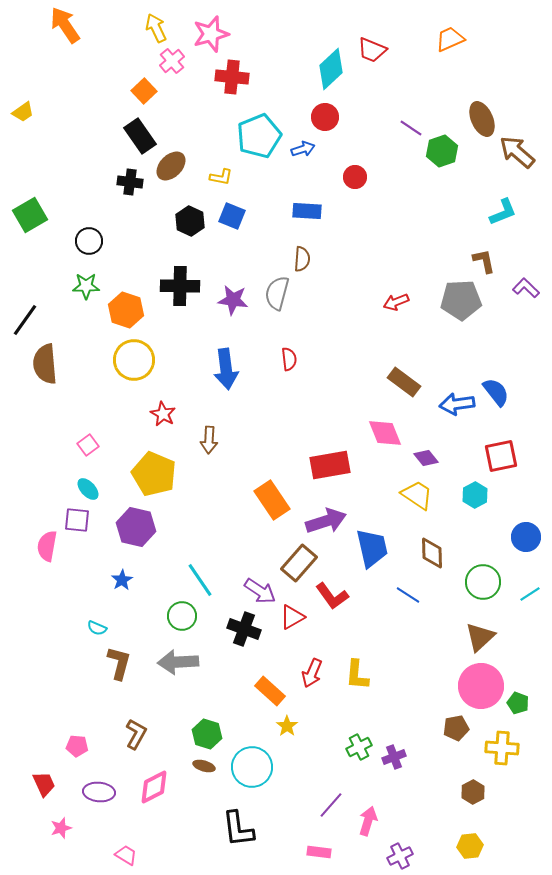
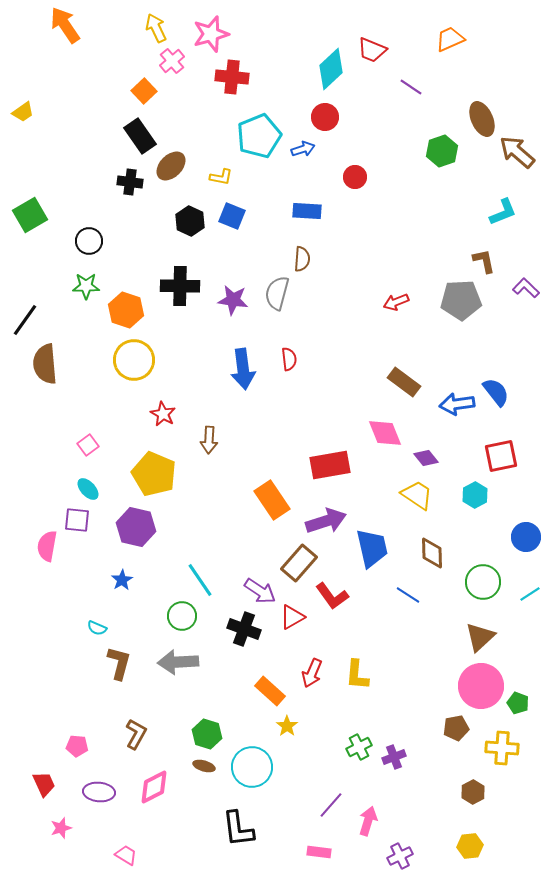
purple line at (411, 128): moved 41 px up
blue arrow at (226, 369): moved 17 px right
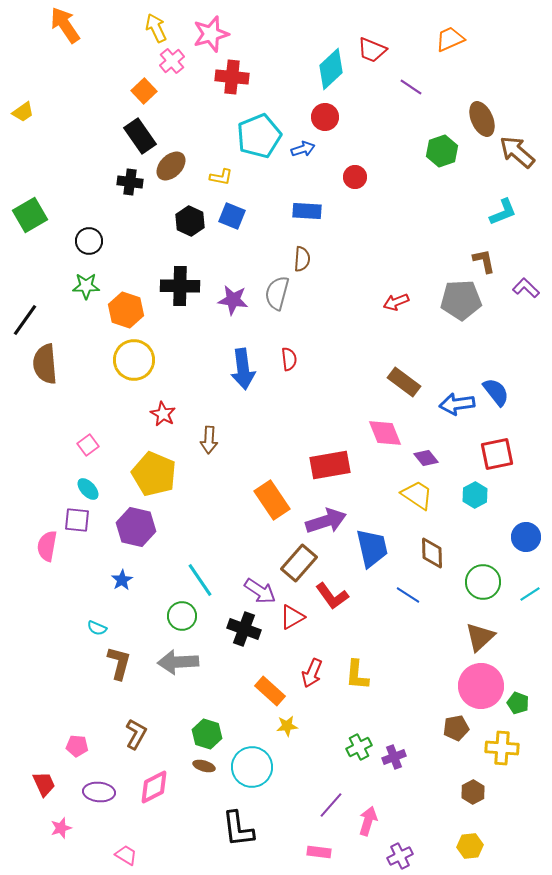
red square at (501, 456): moved 4 px left, 2 px up
yellow star at (287, 726): rotated 30 degrees clockwise
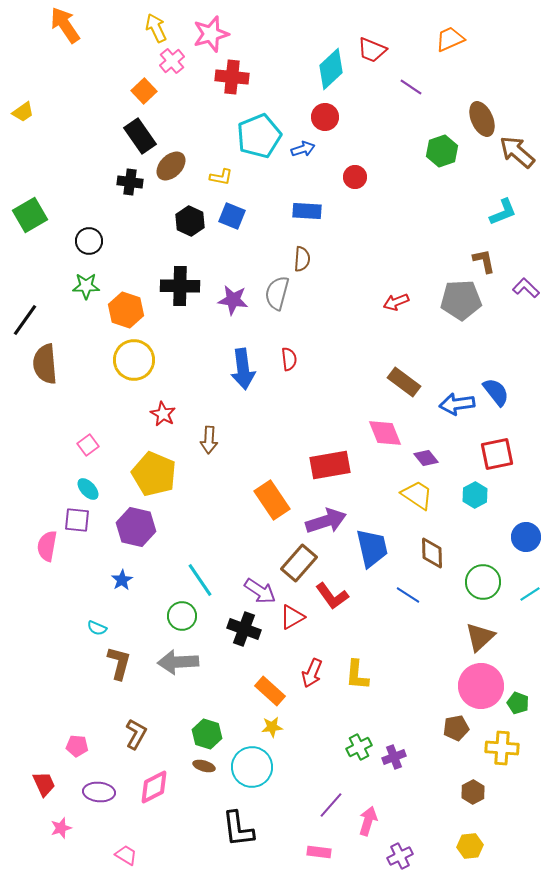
yellow star at (287, 726): moved 15 px left, 1 px down
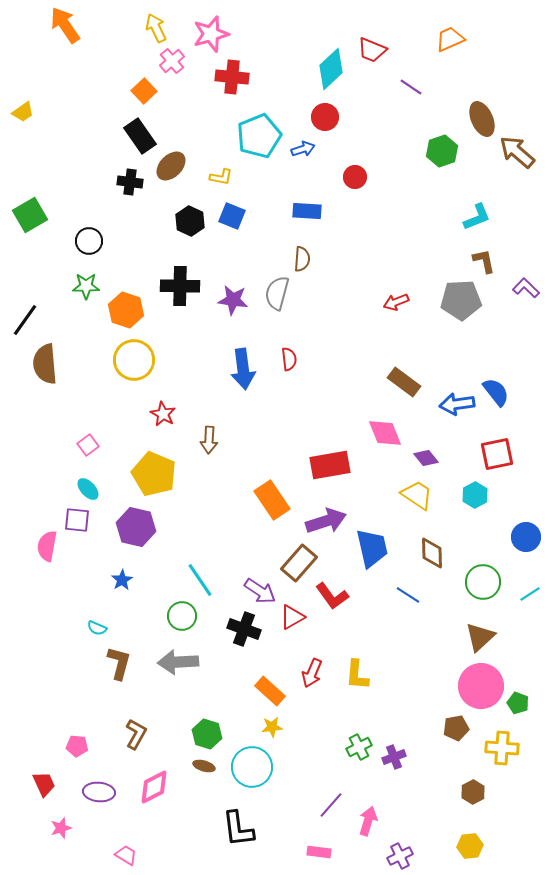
cyan L-shape at (503, 212): moved 26 px left, 5 px down
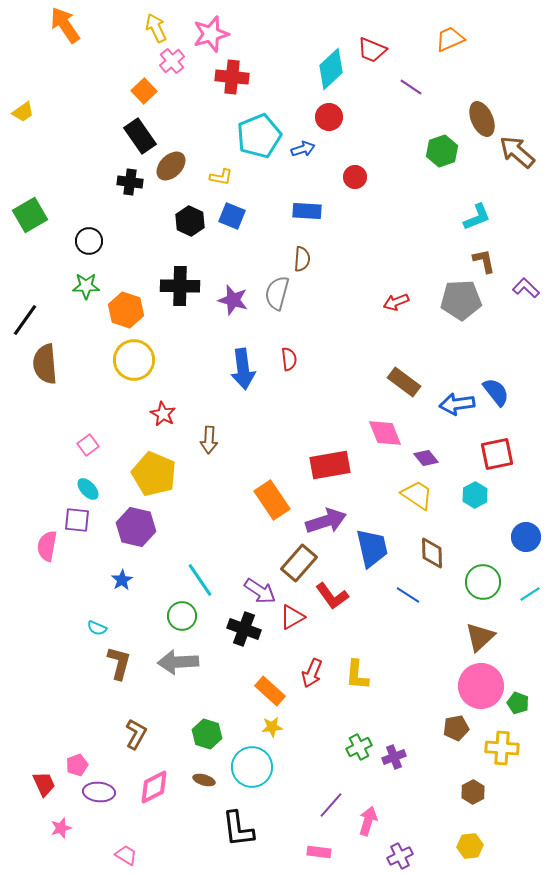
red circle at (325, 117): moved 4 px right
purple star at (233, 300): rotated 8 degrees clockwise
pink pentagon at (77, 746): moved 19 px down; rotated 25 degrees counterclockwise
brown ellipse at (204, 766): moved 14 px down
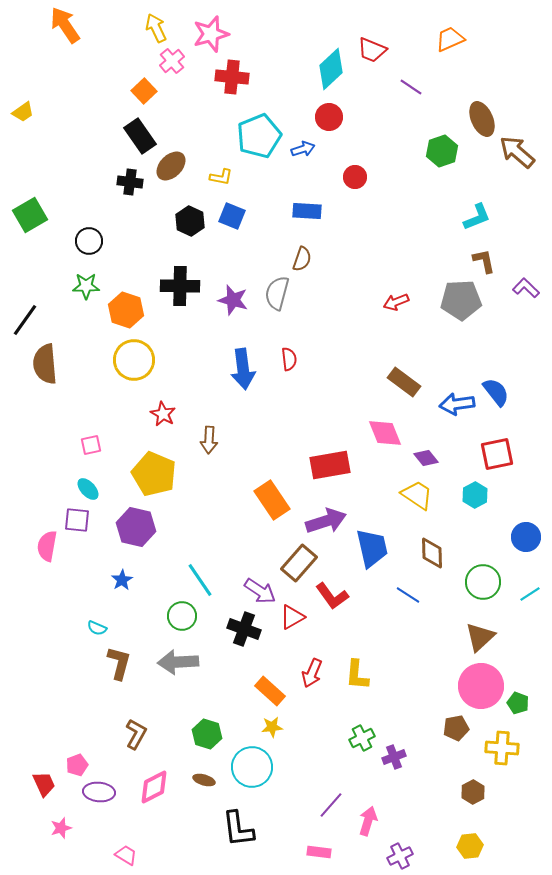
brown semicircle at (302, 259): rotated 15 degrees clockwise
pink square at (88, 445): moved 3 px right; rotated 25 degrees clockwise
green cross at (359, 747): moved 3 px right, 9 px up
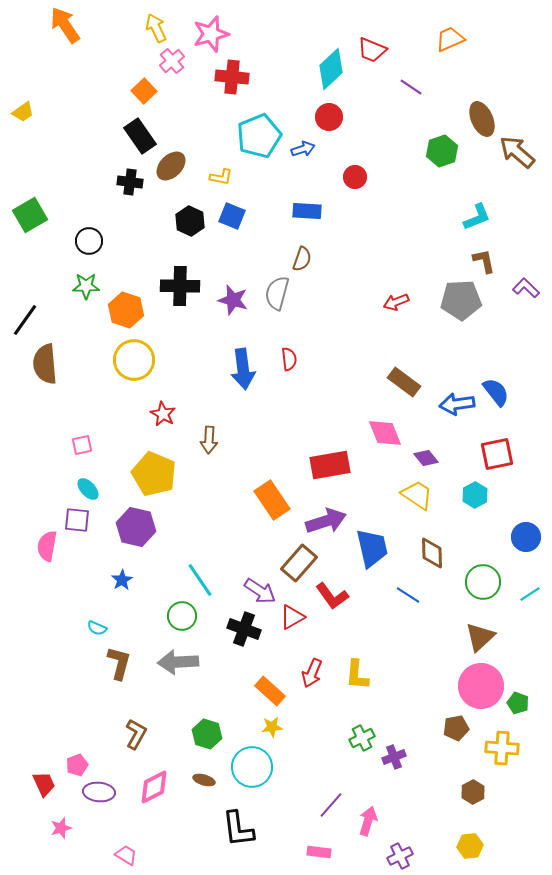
pink square at (91, 445): moved 9 px left
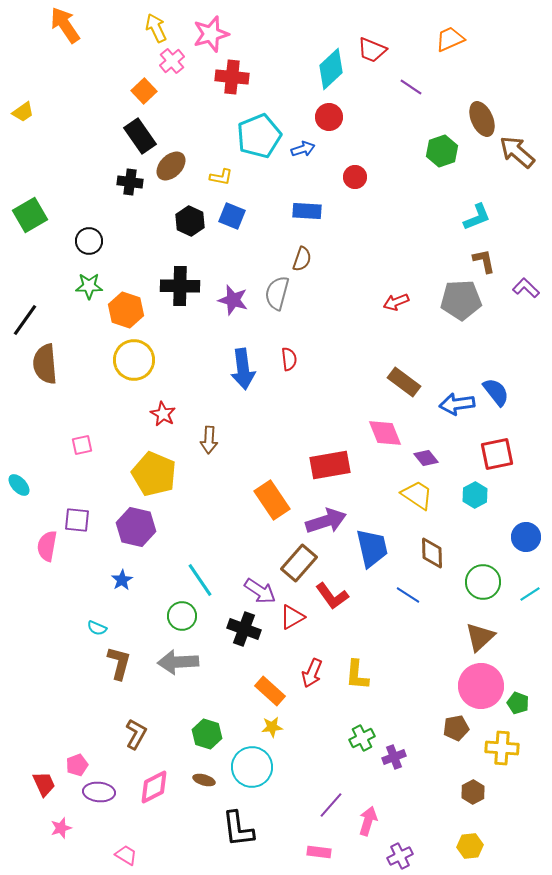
green star at (86, 286): moved 3 px right
cyan ellipse at (88, 489): moved 69 px left, 4 px up
